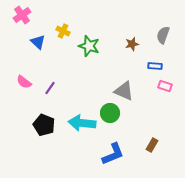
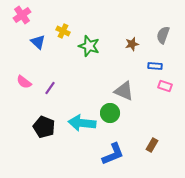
black pentagon: moved 2 px down
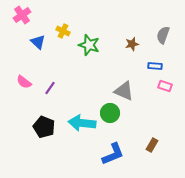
green star: moved 1 px up
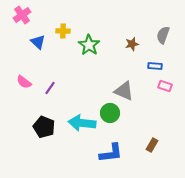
yellow cross: rotated 24 degrees counterclockwise
green star: rotated 15 degrees clockwise
blue L-shape: moved 2 px left, 1 px up; rotated 15 degrees clockwise
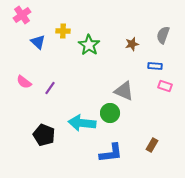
black pentagon: moved 8 px down
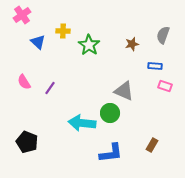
pink semicircle: rotated 21 degrees clockwise
black pentagon: moved 17 px left, 7 px down
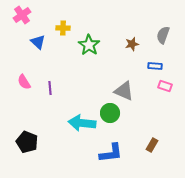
yellow cross: moved 3 px up
purple line: rotated 40 degrees counterclockwise
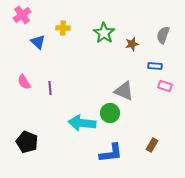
green star: moved 15 px right, 12 px up
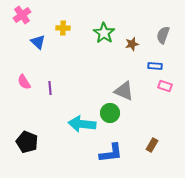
cyan arrow: moved 1 px down
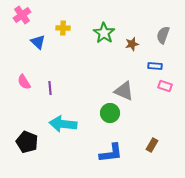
cyan arrow: moved 19 px left
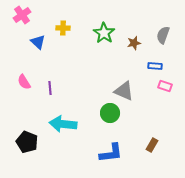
brown star: moved 2 px right, 1 px up
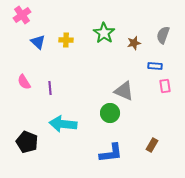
yellow cross: moved 3 px right, 12 px down
pink rectangle: rotated 64 degrees clockwise
